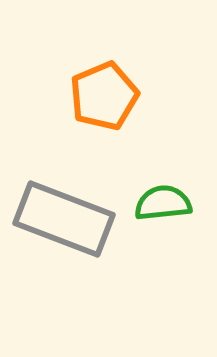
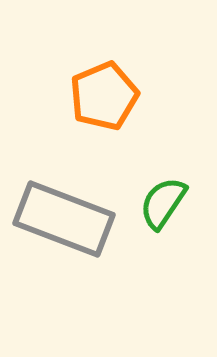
green semicircle: rotated 50 degrees counterclockwise
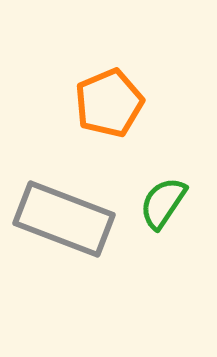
orange pentagon: moved 5 px right, 7 px down
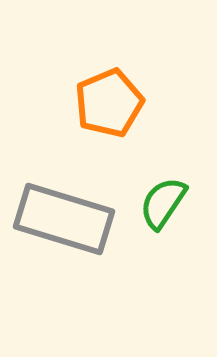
gray rectangle: rotated 4 degrees counterclockwise
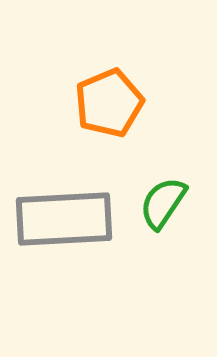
gray rectangle: rotated 20 degrees counterclockwise
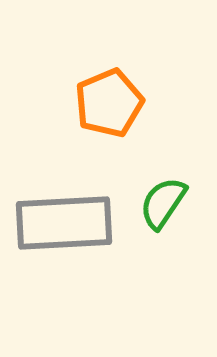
gray rectangle: moved 4 px down
